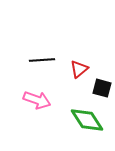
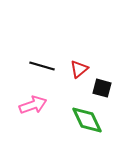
black line: moved 6 px down; rotated 20 degrees clockwise
pink arrow: moved 4 px left, 5 px down; rotated 40 degrees counterclockwise
green diamond: rotated 8 degrees clockwise
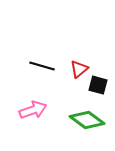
black square: moved 4 px left, 3 px up
pink arrow: moved 5 px down
green diamond: rotated 28 degrees counterclockwise
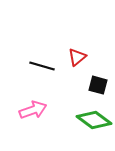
red triangle: moved 2 px left, 12 px up
green diamond: moved 7 px right
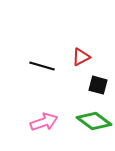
red triangle: moved 4 px right; rotated 12 degrees clockwise
pink arrow: moved 11 px right, 12 px down
green diamond: moved 1 px down
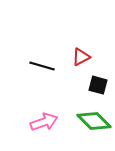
green diamond: rotated 8 degrees clockwise
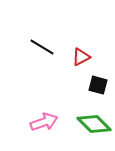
black line: moved 19 px up; rotated 15 degrees clockwise
green diamond: moved 3 px down
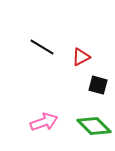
green diamond: moved 2 px down
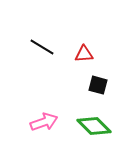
red triangle: moved 3 px right, 3 px up; rotated 24 degrees clockwise
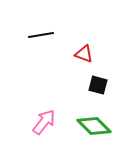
black line: moved 1 px left, 12 px up; rotated 40 degrees counterclockwise
red triangle: rotated 24 degrees clockwise
pink arrow: rotated 32 degrees counterclockwise
